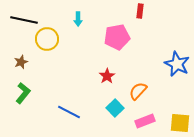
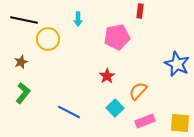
yellow circle: moved 1 px right
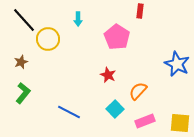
black line: rotated 36 degrees clockwise
pink pentagon: rotated 30 degrees counterclockwise
red star: moved 1 px right, 1 px up; rotated 14 degrees counterclockwise
cyan square: moved 1 px down
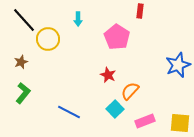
blue star: moved 1 px right, 1 px down; rotated 25 degrees clockwise
orange semicircle: moved 8 px left
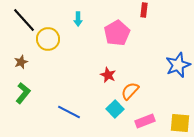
red rectangle: moved 4 px right, 1 px up
pink pentagon: moved 4 px up; rotated 10 degrees clockwise
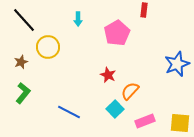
yellow circle: moved 8 px down
blue star: moved 1 px left, 1 px up
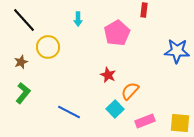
blue star: moved 13 px up; rotated 25 degrees clockwise
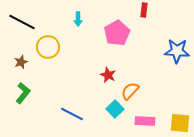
black line: moved 2 px left, 2 px down; rotated 20 degrees counterclockwise
blue line: moved 3 px right, 2 px down
pink rectangle: rotated 24 degrees clockwise
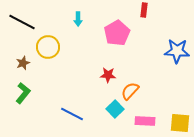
brown star: moved 2 px right, 1 px down
red star: rotated 21 degrees counterclockwise
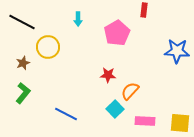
blue line: moved 6 px left
